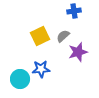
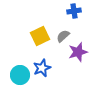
blue star: moved 1 px right, 1 px up; rotated 18 degrees counterclockwise
cyan circle: moved 4 px up
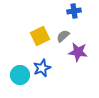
purple star: rotated 24 degrees clockwise
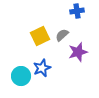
blue cross: moved 3 px right
gray semicircle: moved 1 px left, 1 px up
purple star: rotated 24 degrees counterclockwise
cyan circle: moved 1 px right, 1 px down
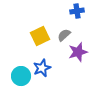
gray semicircle: moved 2 px right
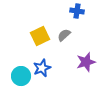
blue cross: rotated 16 degrees clockwise
purple star: moved 8 px right, 10 px down
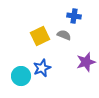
blue cross: moved 3 px left, 5 px down
gray semicircle: rotated 64 degrees clockwise
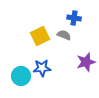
blue cross: moved 2 px down
blue star: rotated 18 degrees clockwise
